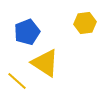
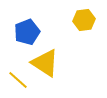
yellow hexagon: moved 1 px left, 3 px up
yellow line: moved 1 px right, 1 px up
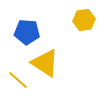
blue pentagon: rotated 25 degrees clockwise
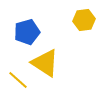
blue pentagon: rotated 20 degrees counterclockwise
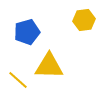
yellow triangle: moved 4 px right, 3 px down; rotated 32 degrees counterclockwise
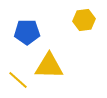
blue pentagon: rotated 15 degrees clockwise
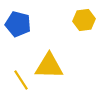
blue pentagon: moved 9 px left, 8 px up; rotated 15 degrees clockwise
yellow line: moved 3 px right; rotated 15 degrees clockwise
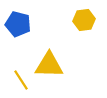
yellow triangle: moved 1 px up
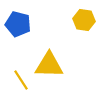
yellow hexagon: rotated 15 degrees clockwise
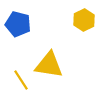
yellow hexagon: rotated 25 degrees clockwise
yellow triangle: rotated 8 degrees clockwise
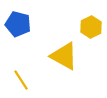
yellow hexagon: moved 7 px right, 7 px down
yellow triangle: moved 15 px right, 9 px up; rotated 20 degrees clockwise
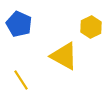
blue pentagon: moved 1 px right; rotated 10 degrees clockwise
